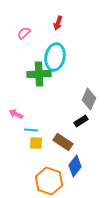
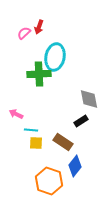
red arrow: moved 19 px left, 4 px down
gray diamond: rotated 35 degrees counterclockwise
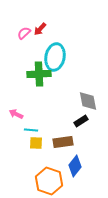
red arrow: moved 1 px right, 2 px down; rotated 24 degrees clockwise
gray diamond: moved 1 px left, 2 px down
brown rectangle: rotated 42 degrees counterclockwise
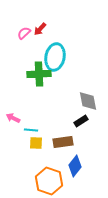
pink arrow: moved 3 px left, 4 px down
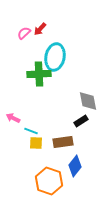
cyan line: moved 1 px down; rotated 16 degrees clockwise
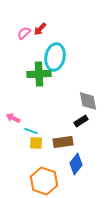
blue diamond: moved 1 px right, 2 px up
orange hexagon: moved 5 px left
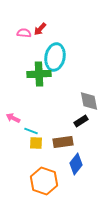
pink semicircle: rotated 48 degrees clockwise
gray diamond: moved 1 px right
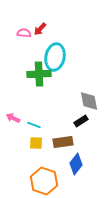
cyan line: moved 3 px right, 6 px up
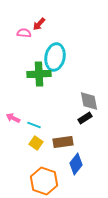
red arrow: moved 1 px left, 5 px up
black rectangle: moved 4 px right, 3 px up
yellow square: rotated 32 degrees clockwise
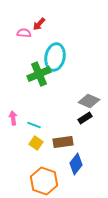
green cross: rotated 20 degrees counterclockwise
gray diamond: rotated 55 degrees counterclockwise
pink arrow: rotated 56 degrees clockwise
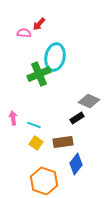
black rectangle: moved 8 px left
